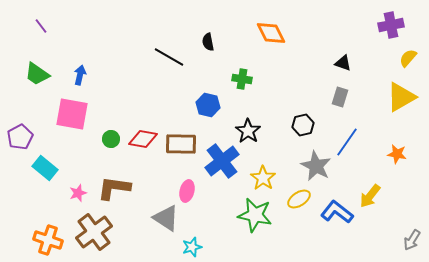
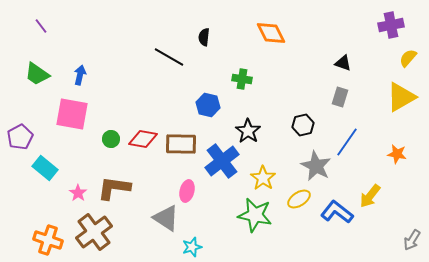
black semicircle: moved 4 px left, 5 px up; rotated 18 degrees clockwise
pink star: rotated 18 degrees counterclockwise
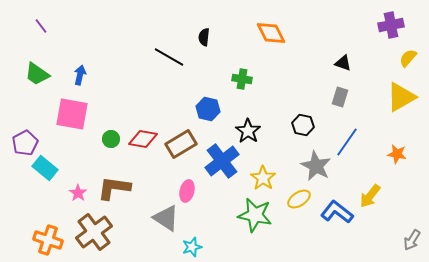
blue hexagon: moved 4 px down
black hexagon: rotated 25 degrees clockwise
purple pentagon: moved 5 px right, 6 px down
brown rectangle: rotated 32 degrees counterclockwise
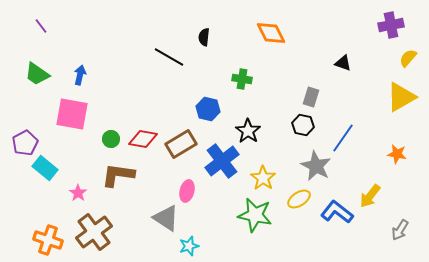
gray rectangle: moved 29 px left
blue line: moved 4 px left, 4 px up
brown L-shape: moved 4 px right, 13 px up
gray arrow: moved 12 px left, 10 px up
cyan star: moved 3 px left, 1 px up
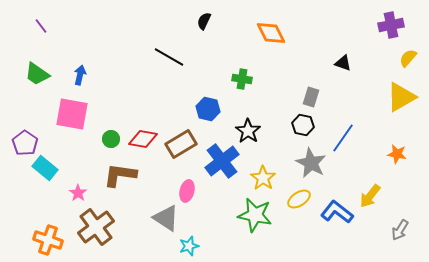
black semicircle: moved 16 px up; rotated 18 degrees clockwise
purple pentagon: rotated 10 degrees counterclockwise
gray star: moved 5 px left, 3 px up
brown L-shape: moved 2 px right
brown cross: moved 2 px right, 5 px up
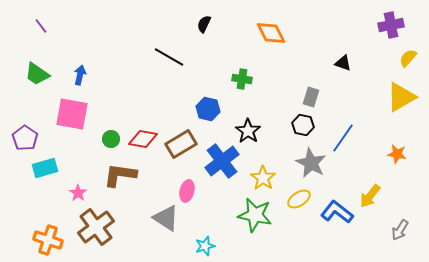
black semicircle: moved 3 px down
purple pentagon: moved 5 px up
cyan rectangle: rotated 55 degrees counterclockwise
cyan star: moved 16 px right
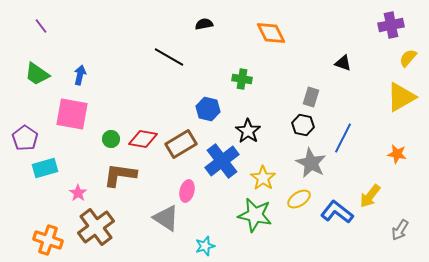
black semicircle: rotated 54 degrees clockwise
blue line: rotated 8 degrees counterclockwise
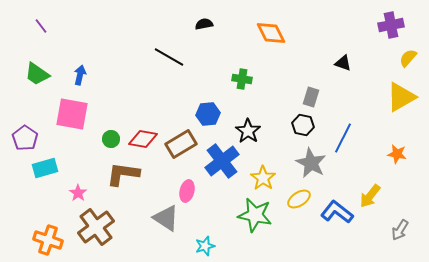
blue hexagon: moved 5 px down; rotated 20 degrees counterclockwise
brown L-shape: moved 3 px right, 1 px up
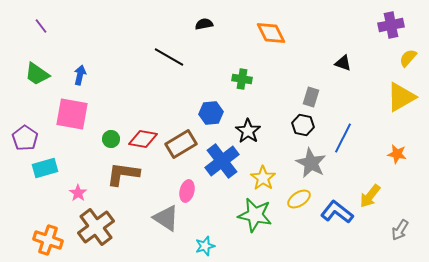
blue hexagon: moved 3 px right, 1 px up
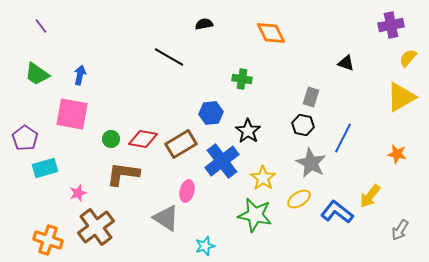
black triangle: moved 3 px right
pink star: rotated 18 degrees clockwise
